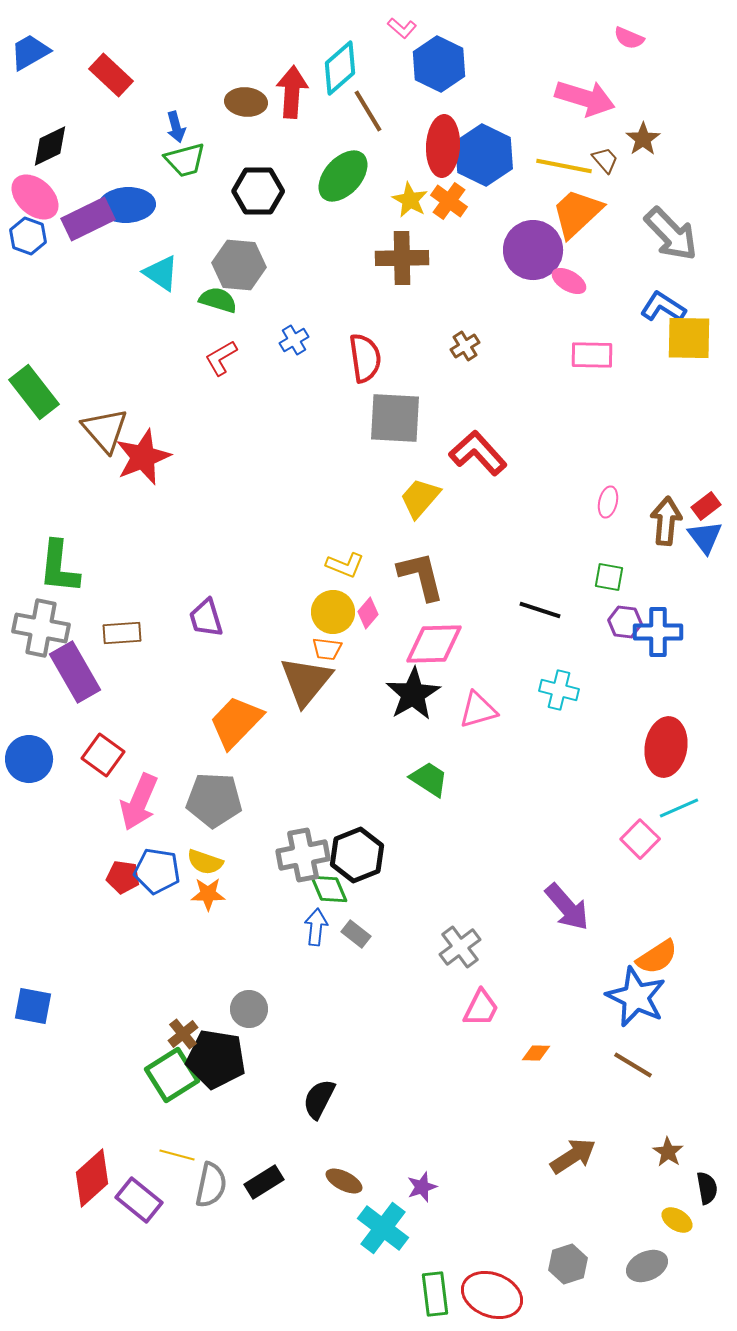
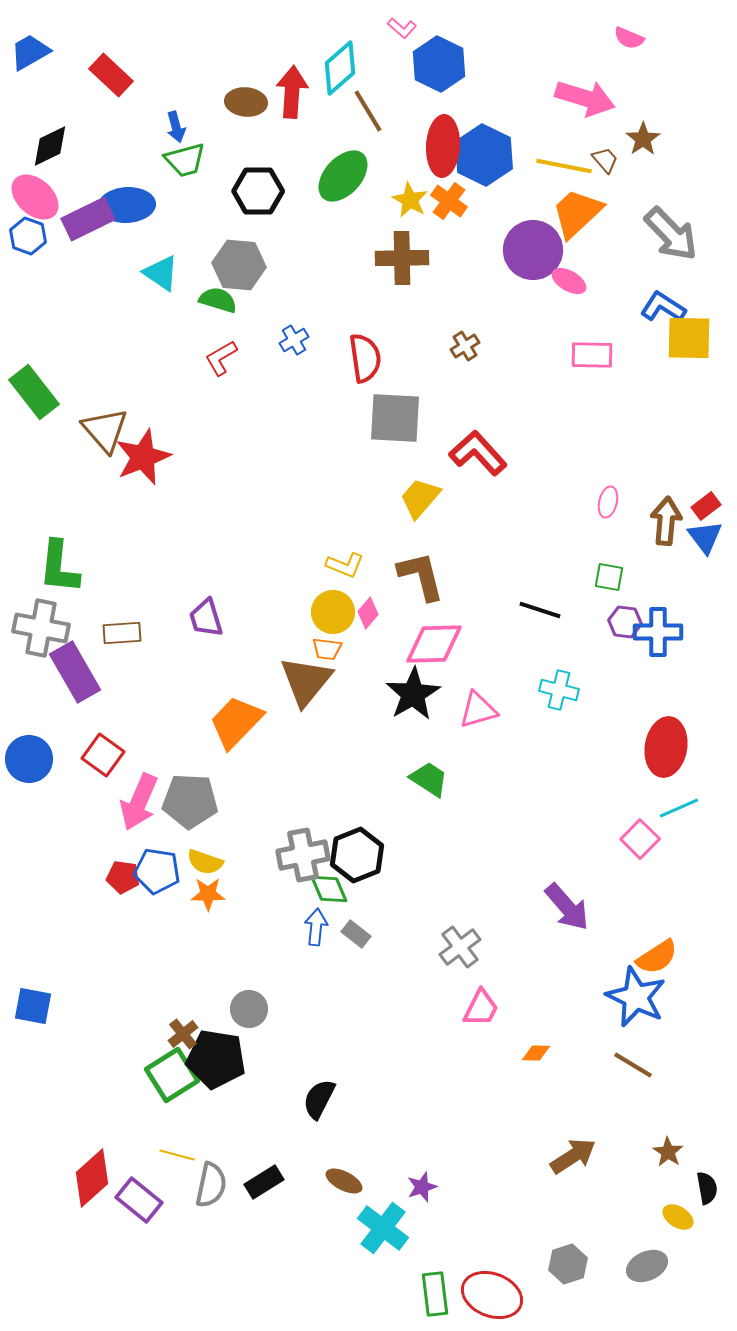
gray pentagon at (214, 800): moved 24 px left, 1 px down
yellow ellipse at (677, 1220): moved 1 px right, 3 px up
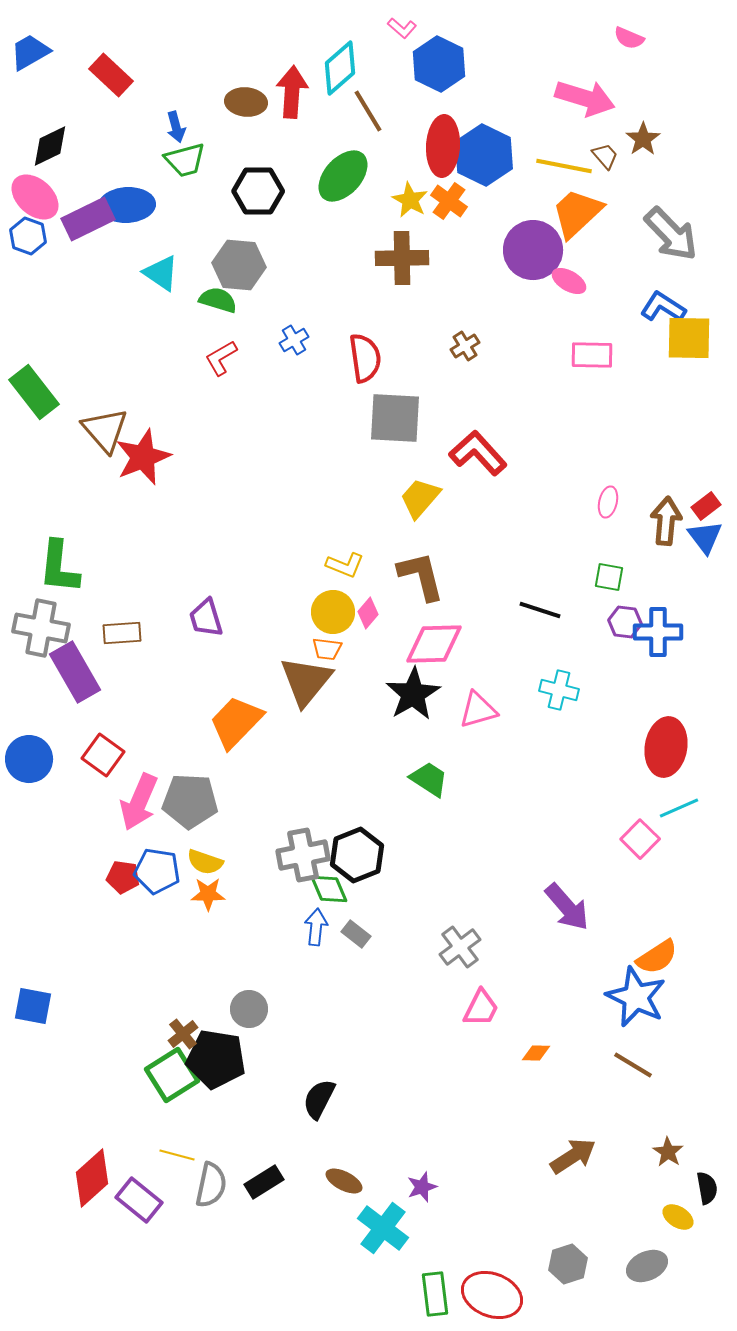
brown trapezoid at (605, 160): moved 4 px up
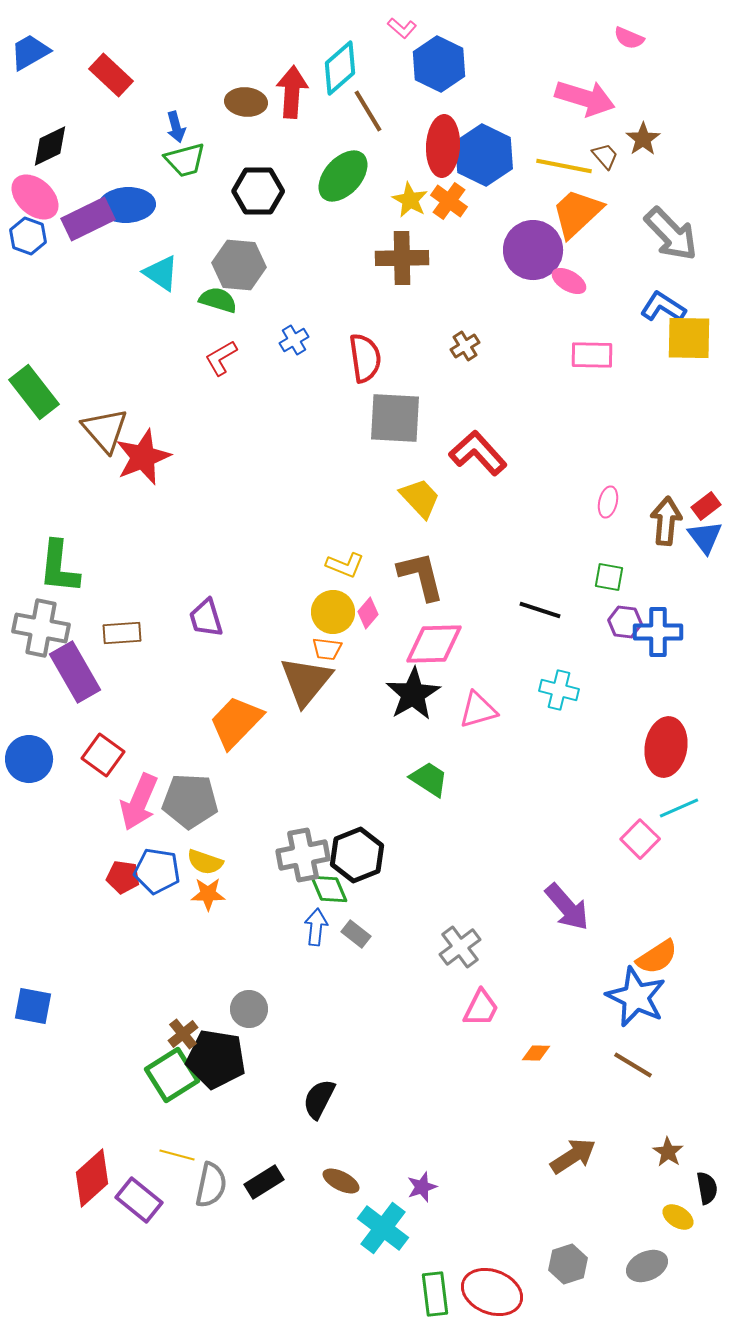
yellow trapezoid at (420, 498): rotated 96 degrees clockwise
brown ellipse at (344, 1181): moved 3 px left
red ellipse at (492, 1295): moved 3 px up
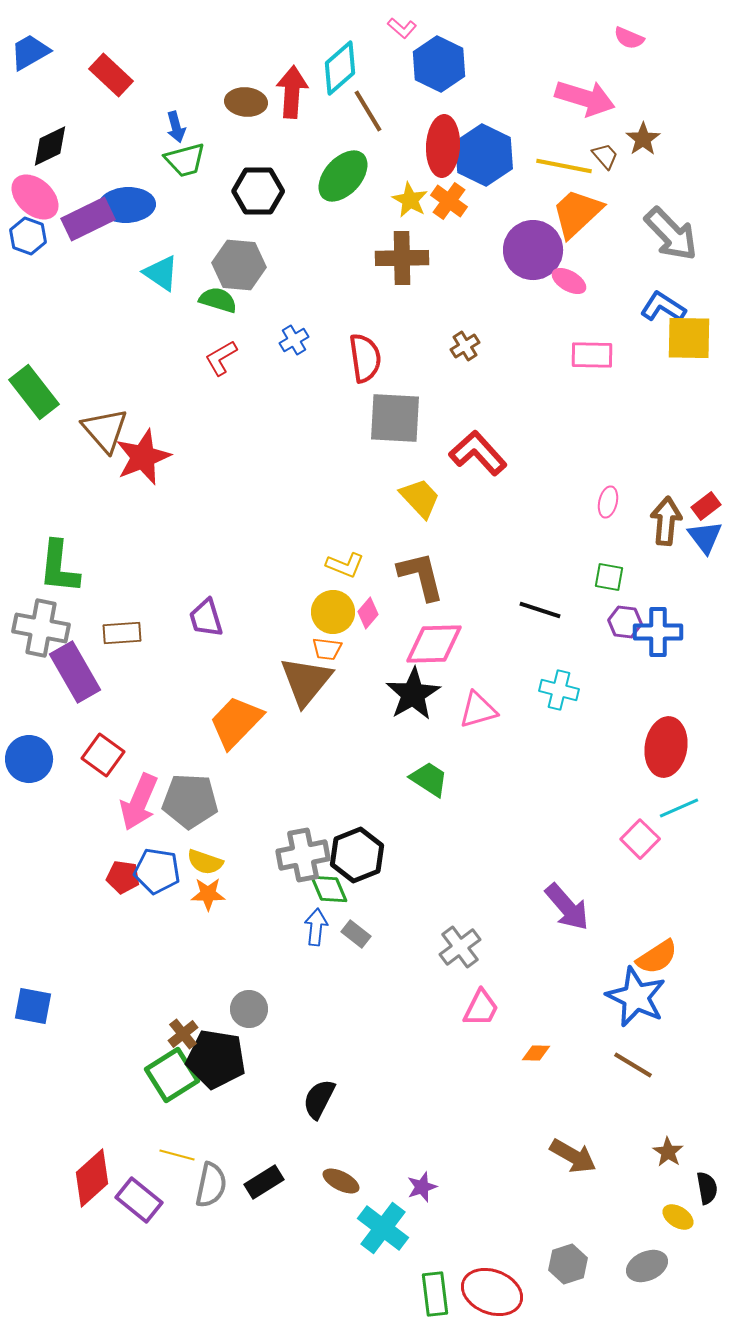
brown arrow at (573, 1156): rotated 63 degrees clockwise
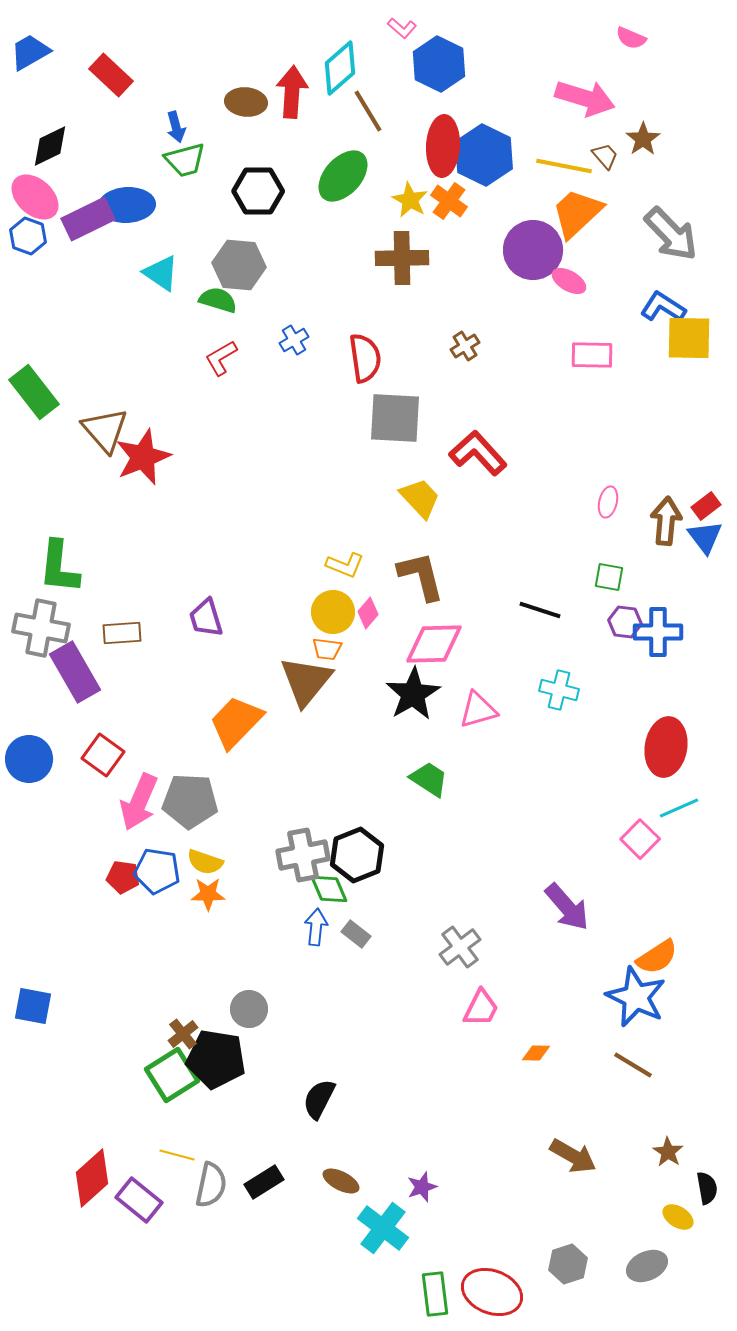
pink semicircle at (629, 38): moved 2 px right
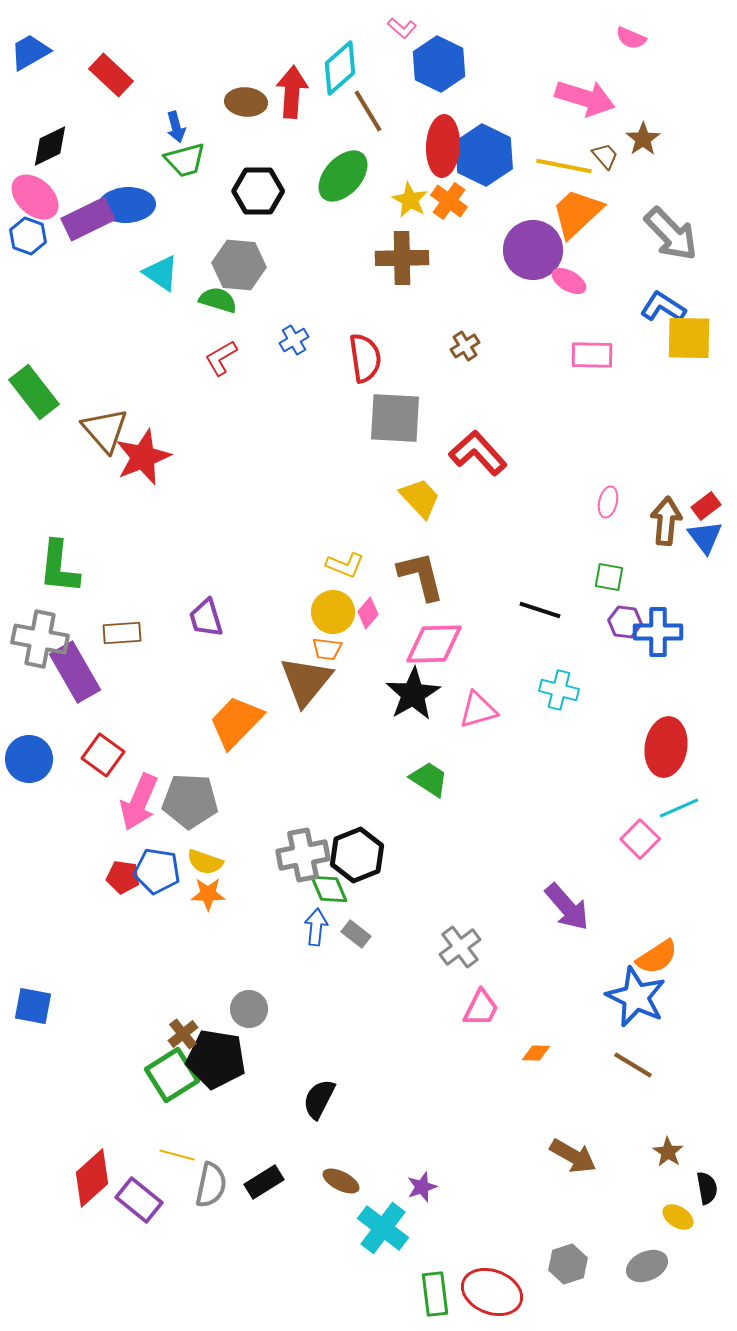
gray cross at (41, 628): moved 1 px left, 11 px down
